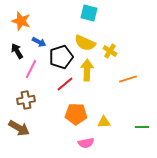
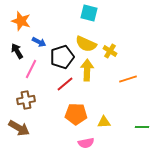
yellow semicircle: moved 1 px right, 1 px down
black pentagon: moved 1 px right
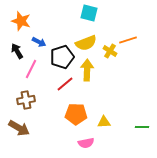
yellow semicircle: moved 1 px up; rotated 45 degrees counterclockwise
orange line: moved 39 px up
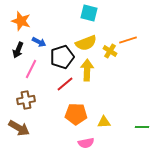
black arrow: moved 1 px right, 1 px up; rotated 126 degrees counterclockwise
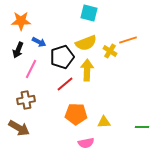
orange star: rotated 18 degrees counterclockwise
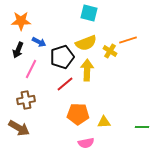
orange pentagon: moved 2 px right
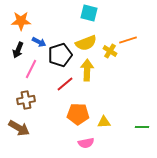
black pentagon: moved 2 px left, 2 px up
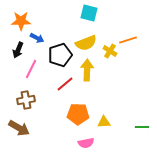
blue arrow: moved 2 px left, 4 px up
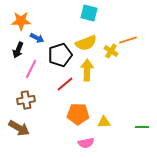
yellow cross: moved 1 px right
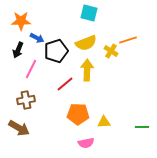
black pentagon: moved 4 px left, 4 px up
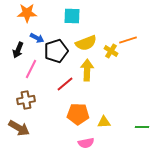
cyan square: moved 17 px left, 3 px down; rotated 12 degrees counterclockwise
orange star: moved 6 px right, 8 px up
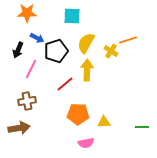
yellow semicircle: rotated 140 degrees clockwise
brown cross: moved 1 px right, 1 px down
brown arrow: rotated 40 degrees counterclockwise
